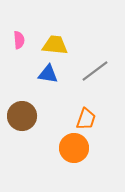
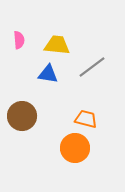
yellow trapezoid: moved 2 px right
gray line: moved 3 px left, 4 px up
orange trapezoid: rotated 95 degrees counterclockwise
orange circle: moved 1 px right
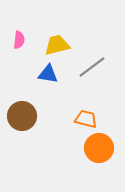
pink semicircle: rotated 12 degrees clockwise
yellow trapezoid: rotated 20 degrees counterclockwise
orange circle: moved 24 px right
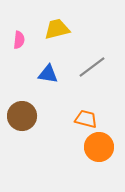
yellow trapezoid: moved 16 px up
orange circle: moved 1 px up
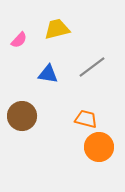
pink semicircle: rotated 36 degrees clockwise
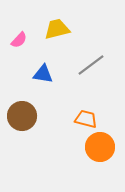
gray line: moved 1 px left, 2 px up
blue triangle: moved 5 px left
orange circle: moved 1 px right
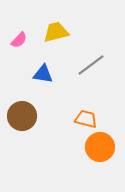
yellow trapezoid: moved 1 px left, 3 px down
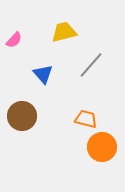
yellow trapezoid: moved 8 px right
pink semicircle: moved 5 px left
gray line: rotated 12 degrees counterclockwise
blue triangle: rotated 40 degrees clockwise
orange circle: moved 2 px right
